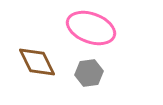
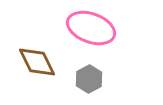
gray hexagon: moved 6 px down; rotated 20 degrees counterclockwise
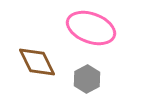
gray hexagon: moved 2 px left
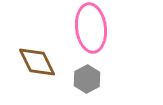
pink ellipse: rotated 63 degrees clockwise
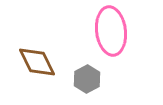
pink ellipse: moved 20 px right, 3 px down
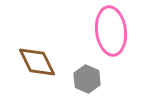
gray hexagon: rotated 8 degrees counterclockwise
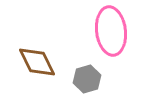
gray hexagon: rotated 20 degrees clockwise
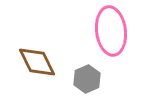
gray hexagon: rotated 8 degrees counterclockwise
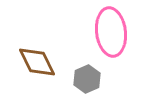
pink ellipse: moved 1 px down
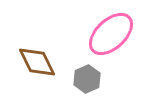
pink ellipse: moved 2 px down; rotated 54 degrees clockwise
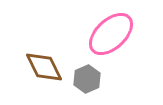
brown diamond: moved 7 px right, 5 px down
